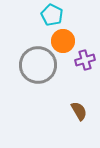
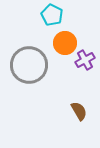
orange circle: moved 2 px right, 2 px down
purple cross: rotated 12 degrees counterclockwise
gray circle: moved 9 px left
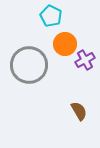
cyan pentagon: moved 1 px left, 1 px down
orange circle: moved 1 px down
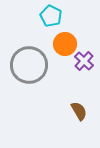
purple cross: moved 1 px left, 1 px down; rotated 18 degrees counterclockwise
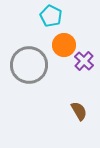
orange circle: moved 1 px left, 1 px down
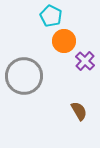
orange circle: moved 4 px up
purple cross: moved 1 px right
gray circle: moved 5 px left, 11 px down
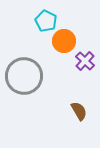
cyan pentagon: moved 5 px left, 5 px down
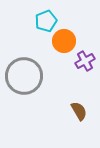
cyan pentagon: rotated 25 degrees clockwise
purple cross: rotated 18 degrees clockwise
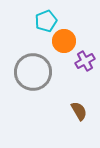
gray circle: moved 9 px right, 4 px up
